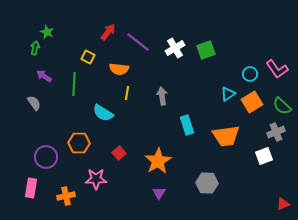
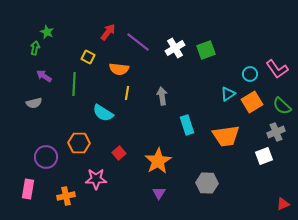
gray semicircle: rotated 112 degrees clockwise
pink rectangle: moved 3 px left, 1 px down
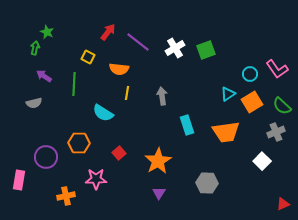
orange trapezoid: moved 4 px up
white square: moved 2 px left, 5 px down; rotated 24 degrees counterclockwise
pink rectangle: moved 9 px left, 9 px up
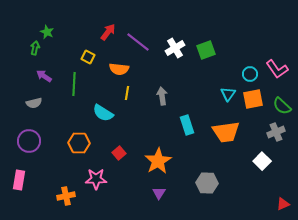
cyan triangle: rotated 21 degrees counterclockwise
orange square: moved 1 px right, 3 px up; rotated 20 degrees clockwise
purple circle: moved 17 px left, 16 px up
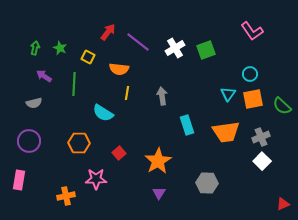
green star: moved 13 px right, 16 px down
pink L-shape: moved 25 px left, 38 px up
gray cross: moved 15 px left, 5 px down
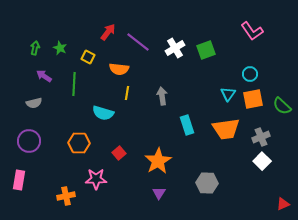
cyan semicircle: rotated 15 degrees counterclockwise
orange trapezoid: moved 3 px up
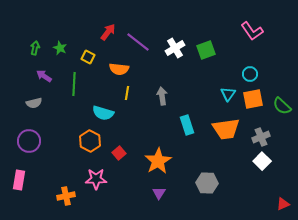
orange hexagon: moved 11 px right, 2 px up; rotated 25 degrees clockwise
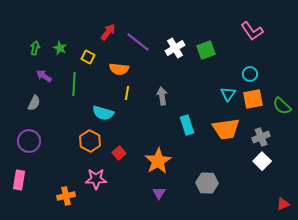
gray semicircle: rotated 49 degrees counterclockwise
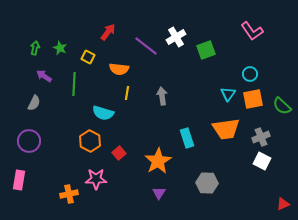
purple line: moved 8 px right, 4 px down
white cross: moved 1 px right, 11 px up
cyan rectangle: moved 13 px down
white square: rotated 18 degrees counterclockwise
orange cross: moved 3 px right, 2 px up
